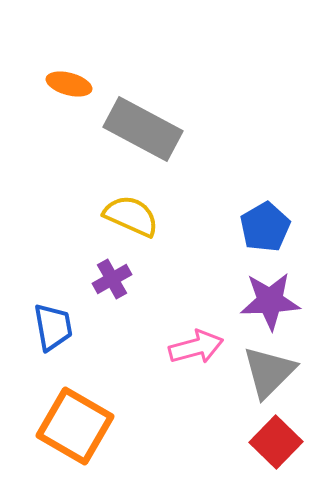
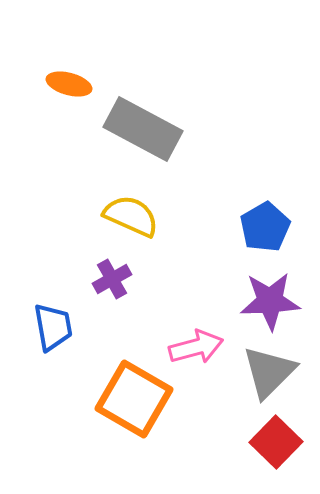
orange square: moved 59 px right, 27 px up
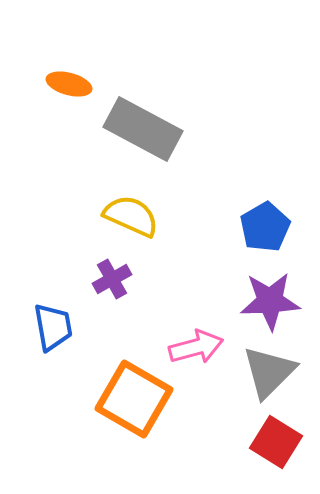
red square: rotated 12 degrees counterclockwise
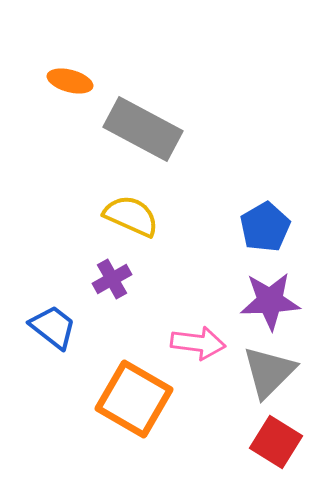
orange ellipse: moved 1 px right, 3 px up
blue trapezoid: rotated 42 degrees counterclockwise
pink arrow: moved 2 px right, 4 px up; rotated 22 degrees clockwise
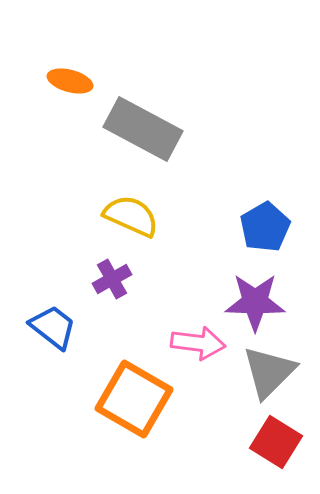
purple star: moved 15 px left, 1 px down; rotated 4 degrees clockwise
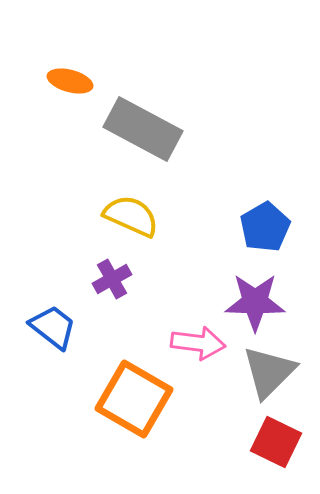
red square: rotated 6 degrees counterclockwise
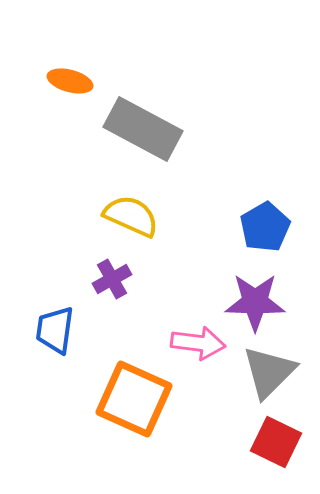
blue trapezoid: moved 2 px right, 3 px down; rotated 120 degrees counterclockwise
orange square: rotated 6 degrees counterclockwise
